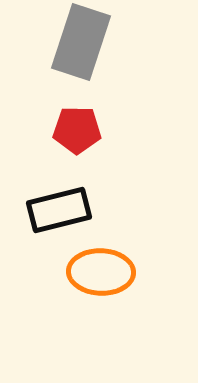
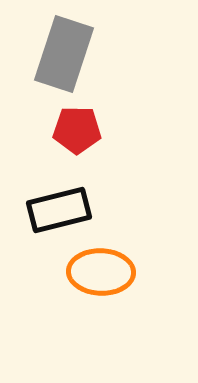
gray rectangle: moved 17 px left, 12 px down
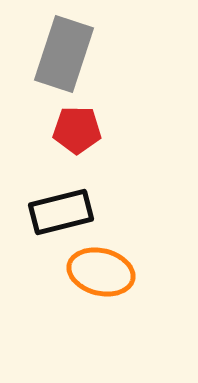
black rectangle: moved 2 px right, 2 px down
orange ellipse: rotated 12 degrees clockwise
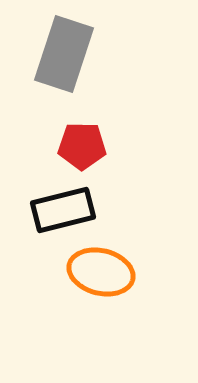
red pentagon: moved 5 px right, 16 px down
black rectangle: moved 2 px right, 2 px up
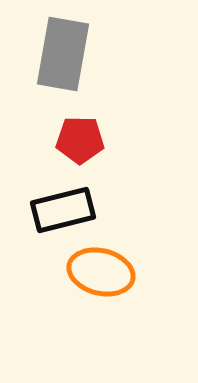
gray rectangle: moved 1 px left; rotated 8 degrees counterclockwise
red pentagon: moved 2 px left, 6 px up
